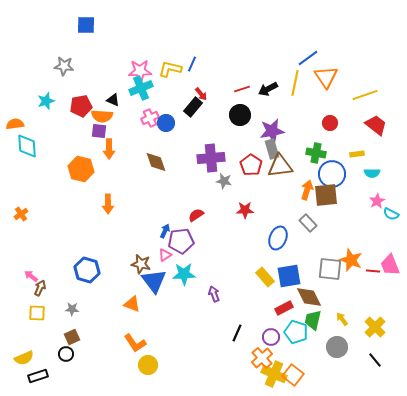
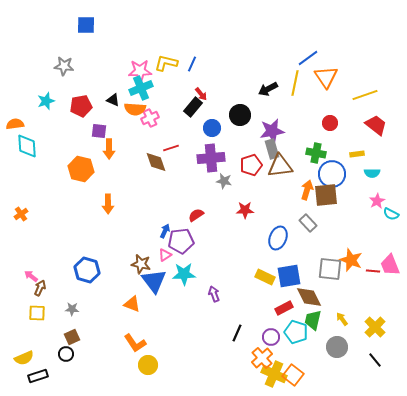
yellow L-shape at (170, 69): moved 4 px left, 6 px up
red line at (242, 89): moved 71 px left, 59 px down
orange semicircle at (102, 116): moved 33 px right, 7 px up
blue circle at (166, 123): moved 46 px right, 5 px down
red pentagon at (251, 165): rotated 20 degrees clockwise
yellow rectangle at (265, 277): rotated 24 degrees counterclockwise
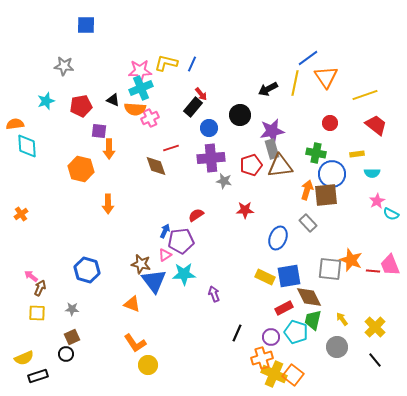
blue circle at (212, 128): moved 3 px left
brown diamond at (156, 162): moved 4 px down
orange cross at (262, 358): rotated 25 degrees clockwise
